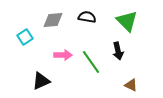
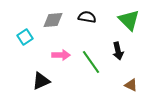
green triangle: moved 2 px right, 1 px up
pink arrow: moved 2 px left
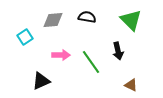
green triangle: moved 2 px right
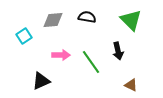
cyan square: moved 1 px left, 1 px up
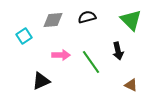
black semicircle: rotated 24 degrees counterclockwise
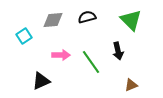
brown triangle: rotated 48 degrees counterclockwise
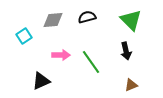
black arrow: moved 8 px right
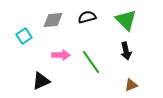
green triangle: moved 5 px left
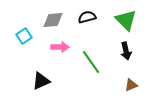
pink arrow: moved 1 px left, 8 px up
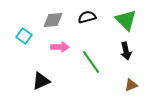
cyan square: rotated 21 degrees counterclockwise
